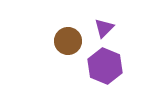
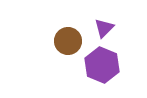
purple hexagon: moved 3 px left, 1 px up
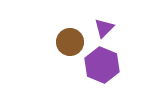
brown circle: moved 2 px right, 1 px down
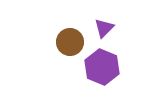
purple hexagon: moved 2 px down
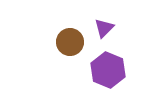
purple hexagon: moved 6 px right, 3 px down
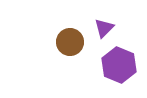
purple hexagon: moved 11 px right, 5 px up
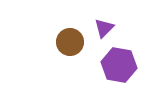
purple hexagon: rotated 12 degrees counterclockwise
